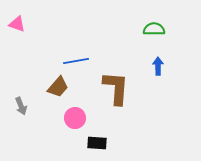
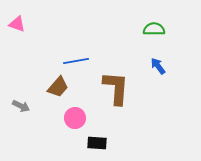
blue arrow: rotated 36 degrees counterclockwise
gray arrow: rotated 42 degrees counterclockwise
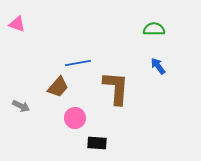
blue line: moved 2 px right, 2 px down
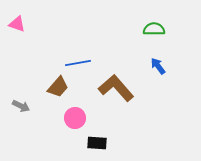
brown L-shape: rotated 45 degrees counterclockwise
